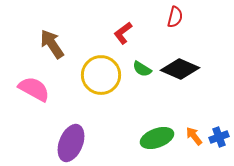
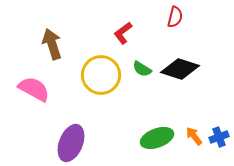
brown arrow: rotated 16 degrees clockwise
black diamond: rotated 6 degrees counterclockwise
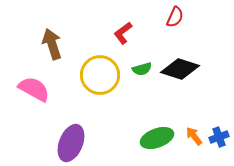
red semicircle: rotated 10 degrees clockwise
green semicircle: rotated 48 degrees counterclockwise
yellow circle: moved 1 px left
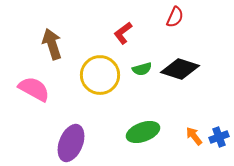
green ellipse: moved 14 px left, 6 px up
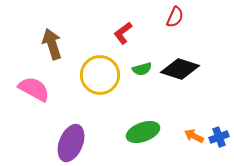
orange arrow: rotated 24 degrees counterclockwise
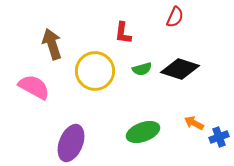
red L-shape: rotated 45 degrees counterclockwise
yellow circle: moved 5 px left, 4 px up
pink semicircle: moved 2 px up
orange arrow: moved 13 px up
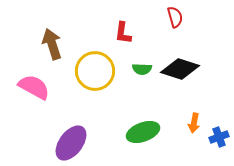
red semicircle: rotated 40 degrees counterclockwise
green semicircle: rotated 18 degrees clockwise
orange arrow: rotated 108 degrees counterclockwise
purple ellipse: rotated 15 degrees clockwise
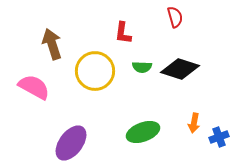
green semicircle: moved 2 px up
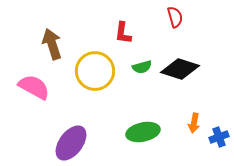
green semicircle: rotated 18 degrees counterclockwise
green ellipse: rotated 8 degrees clockwise
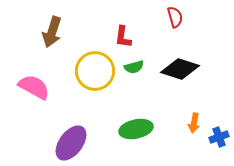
red L-shape: moved 4 px down
brown arrow: moved 12 px up; rotated 144 degrees counterclockwise
green semicircle: moved 8 px left
green ellipse: moved 7 px left, 3 px up
